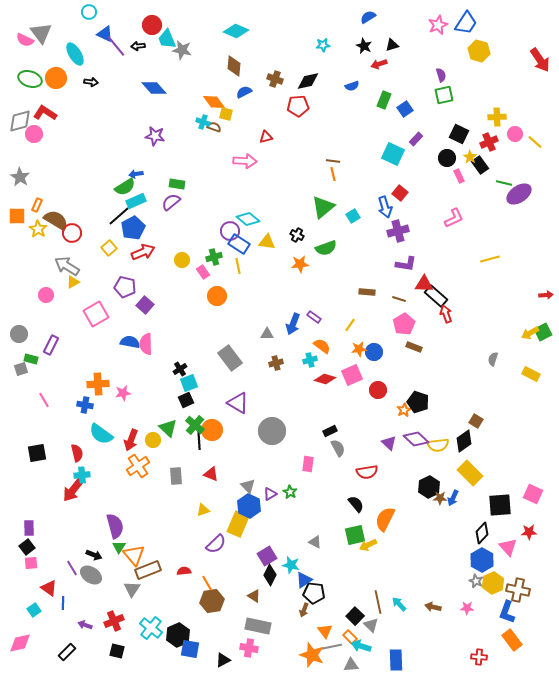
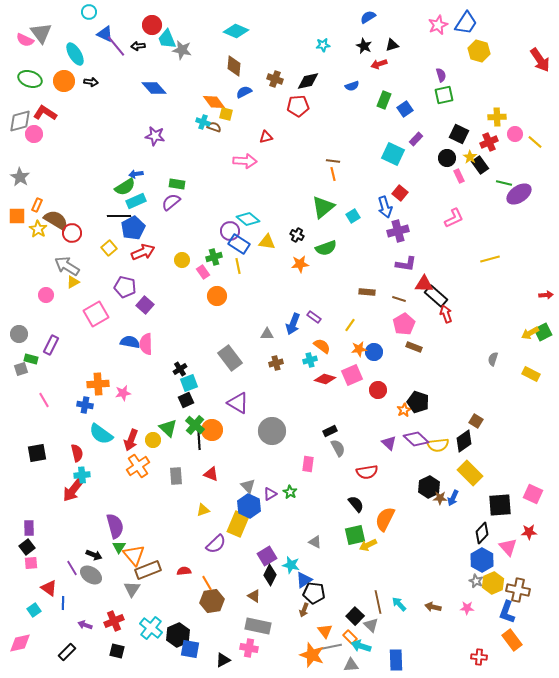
orange circle at (56, 78): moved 8 px right, 3 px down
black line at (119, 216): rotated 40 degrees clockwise
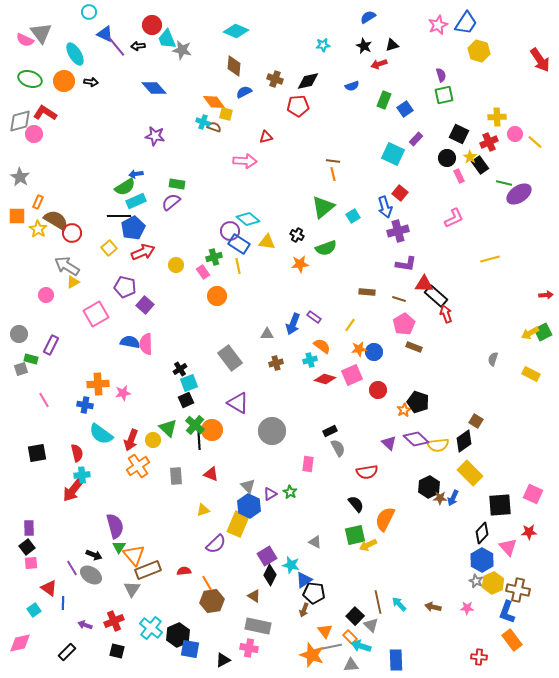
orange rectangle at (37, 205): moved 1 px right, 3 px up
yellow circle at (182, 260): moved 6 px left, 5 px down
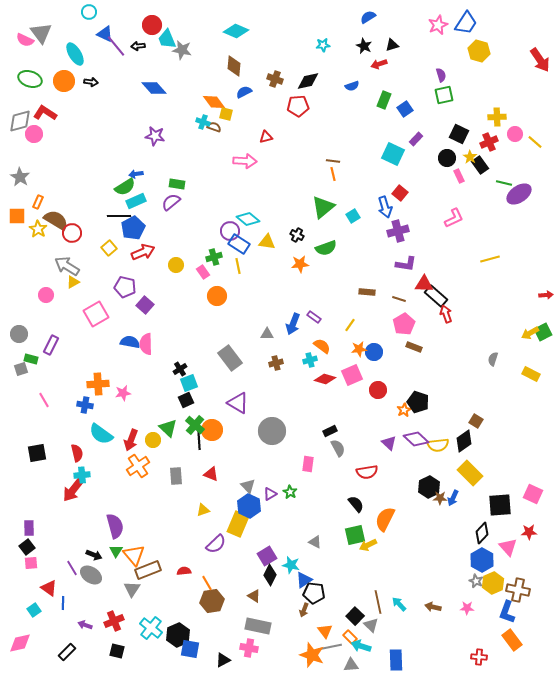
green triangle at (119, 547): moved 3 px left, 4 px down
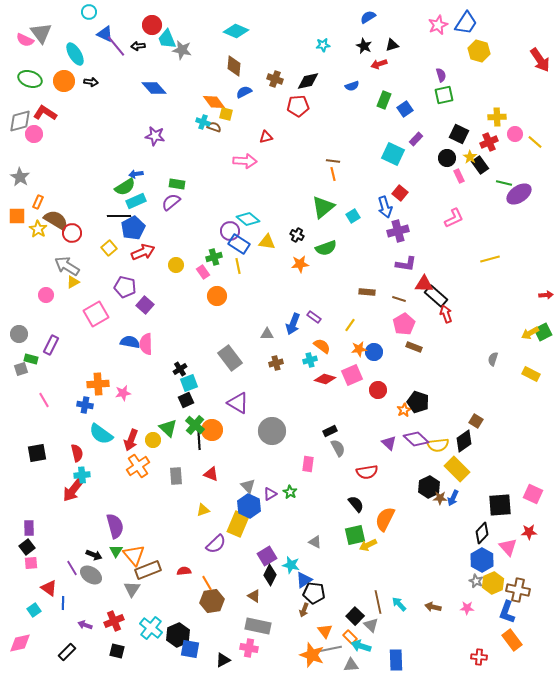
yellow rectangle at (470, 473): moved 13 px left, 4 px up
gray line at (330, 647): moved 2 px down
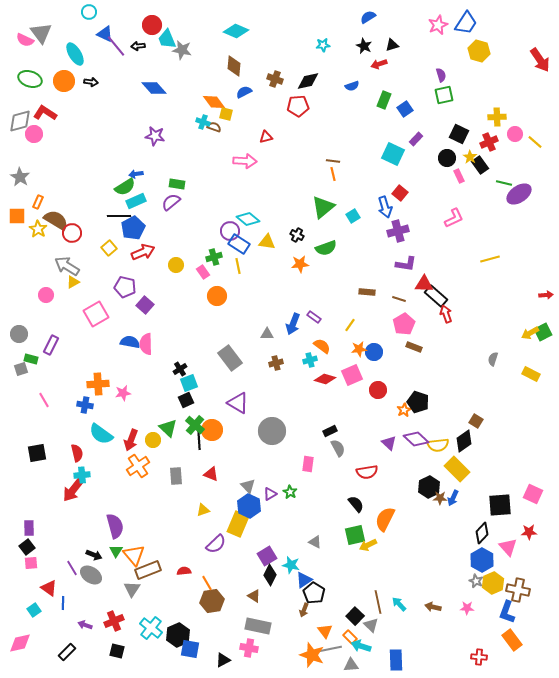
black pentagon at (314, 593): rotated 25 degrees clockwise
